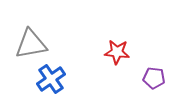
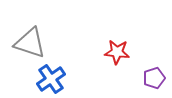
gray triangle: moved 1 px left, 1 px up; rotated 28 degrees clockwise
purple pentagon: rotated 25 degrees counterclockwise
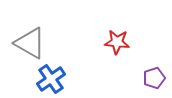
gray triangle: rotated 12 degrees clockwise
red star: moved 10 px up
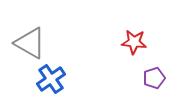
red star: moved 17 px right
